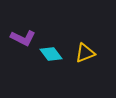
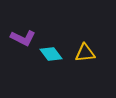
yellow triangle: rotated 15 degrees clockwise
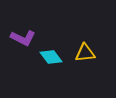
cyan diamond: moved 3 px down
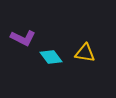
yellow triangle: rotated 15 degrees clockwise
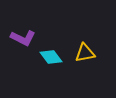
yellow triangle: rotated 20 degrees counterclockwise
